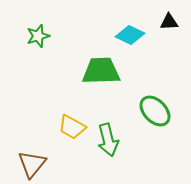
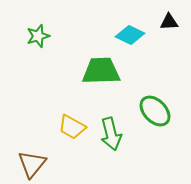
green arrow: moved 3 px right, 6 px up
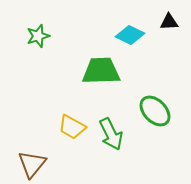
green arrow: rotated 12 degrees counterclockwise
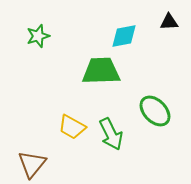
cyan diamond: moved 6 px left, 1 px down; rotated 36 degrees counterclockwise
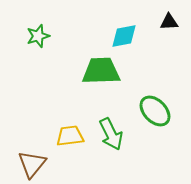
yellow trapezoid: moved 2 px left, 9 px down; rotated 144 degrees clockwise
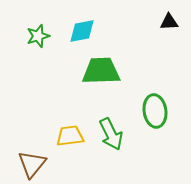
cyan diamond: moved 42 px left, 5 px up
green ellipse: rotated 36 degrees clockwise
